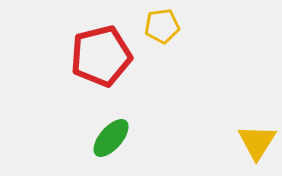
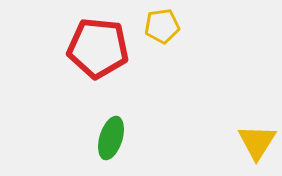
red pentagon: moved 3 px left, 8 px up; rotated 20 degrees clockwise
green ellipse: rotated 24 degrees counterclockwise
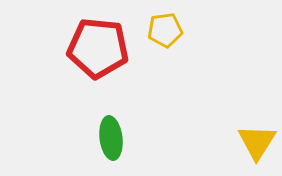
yellow pentagon: moved 3 px right, 4 px down
green ellipse: rotated 24 degrees counterclockwise
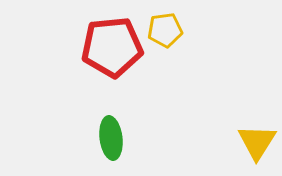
red pentagon: moved 14 px right, 1 px up; rotated 12 degrees counterclockwise
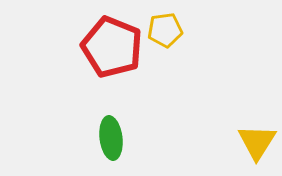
red pentagon: rotated 28 degrees clockwise
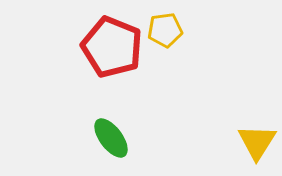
green ellipse: rotated 30 degrees counterclockwise
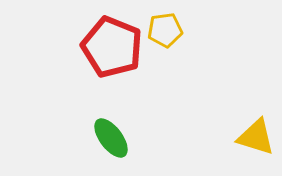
yellow triangle: moved 1 px left, 5 px up; rotated 45 degrees counterclockwise
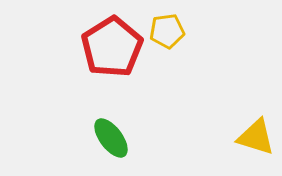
yellow pentagon: moved 2 px right, 1 px down
red pentagon: rotated 18 degrees clockwise
